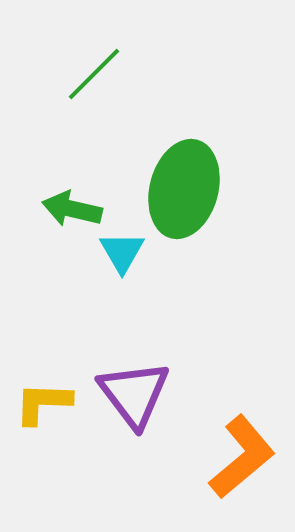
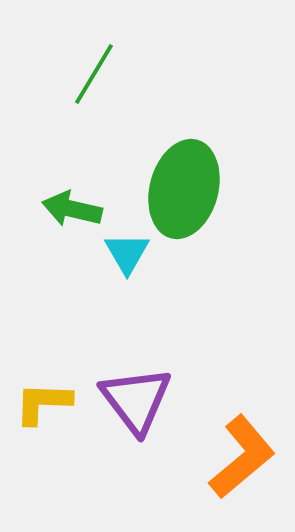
green line: rotated 14 degrees counterclockwise
cyan triangle: moved 5 px right, 1 px down
purple triangle: moved 2 px right, 6 px down
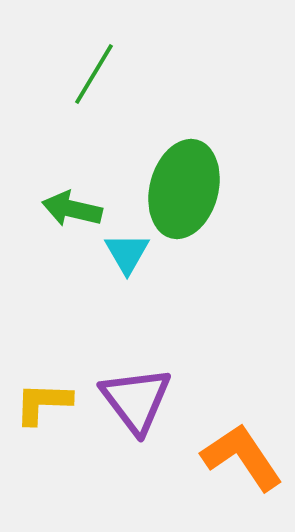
orange L-shape: rotated 84 degrees counterclockwise
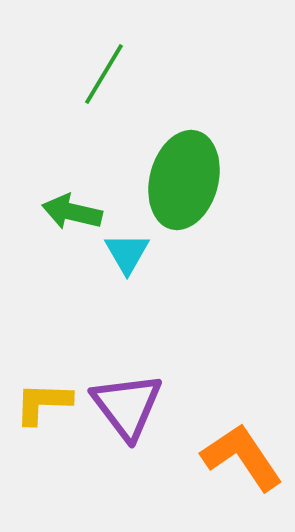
green line: moved 10 px right
green ellipse: moved 9 px up
green arrow: moved 3 px down
purple triangle: moved 9 px left, 6 px down
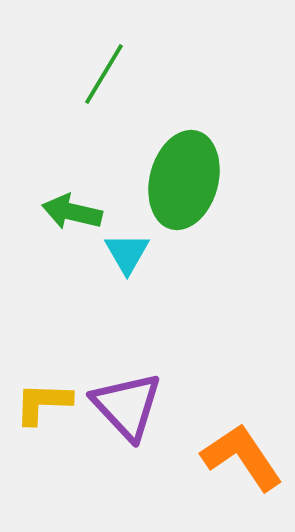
purple triangle: rotated 6 degrees counterclockwise
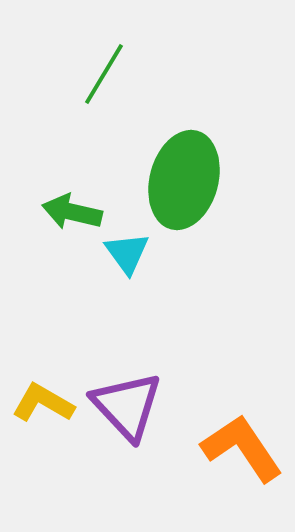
cyan triangle: rotated 6 degrees counterclockwise
yellow L-shape: rotated 28 degrees clockwise
orange L-shape: moved 9 px up
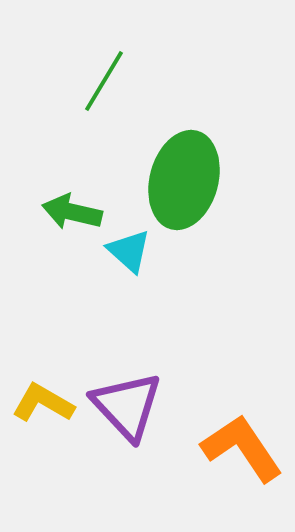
green line: moved 7 px down
cyan triangle: moved 2 px right, 2 px up; rotated 12 degrees counterclockwise
